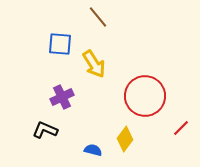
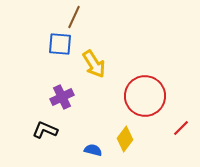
brown line: moved 24 px left; rotated 65 degrees clockwise
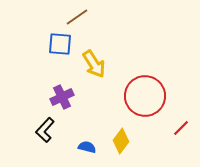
brown line: moved 3 px right; rotated 30 degrees clockwise
black L-shape: rotated 70 degrees counterclockwise
yellow diamond: moved 4 px left, 2 px down
blue semicircle: moved 6 px left, 3 px up
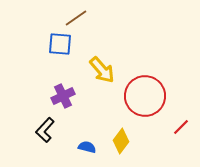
brown line: moved 1 px left, 1 px down
yellow arrow: moved 8 px right, 6 px down; rotated 8 degrees counterclockwise
purple cross: moved 1 px right, 1 px up
red line: moved 1 px up
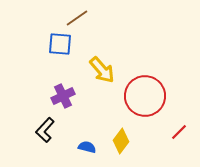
brown line: moved 1 px right
red line: moved 2 px left, 5 px down
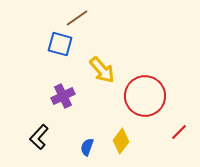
blue square: rotated 10 degrees clockwise
black L-shape: moved 6 px left, 7 px down
blue semicircle: rotated 84 degrees counterclockwise
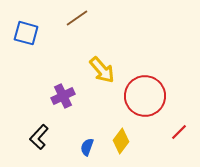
blue square: moved 34 px left, 11 px up
